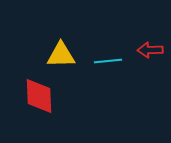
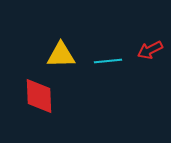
red arrow: rotated 25 degrees counterclockwise
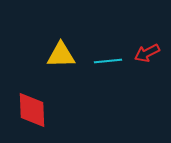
red arrow: moved 3 px left, 3 px down
red diamond: moved 7 px left, 14 px down
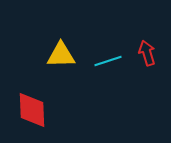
red arrow: rotated 100 degrees clockwise
cyan line: rotated 12 degrees counterclockwise
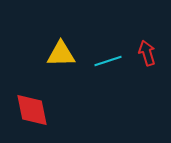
yellow triangle: moved 1 px up
red diamond: rotated 9 degrees counterclockwise
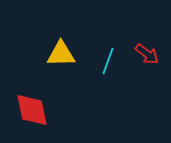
red arrow: moved 1 px down; rotated 145 degrees clockwise
cyan line: rotated 52 degrees counterclockwise
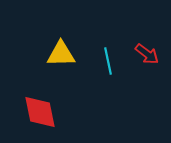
cyan line: rotated 32 degrees counterclockwise
red diamond: moved 8 px right, 2 px down
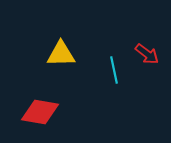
cyan line: moved 6 px right, 9 px down
red diamond: rotated 69 degrees counterclockwise
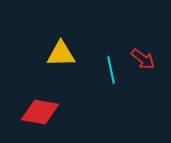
red arrow: moved 4 px left, 5 px down
cyan line: moved 3 px left
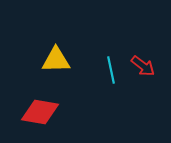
yellow triangle: moved 5 px left, 6 px down
red arrow: moved 7 px down
